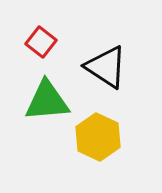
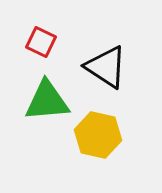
red square: rotated 12 degrees counterclockwise
yellow hexagon: moved 2 px up; rotated 12 degrees counterclockwise
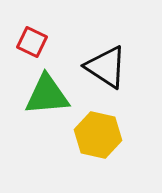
red square: moved 9 px left
green triangle: moved 6 px up
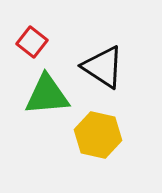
red square: rotated 12 degrees clockwise
black triangle: moved 3 px left
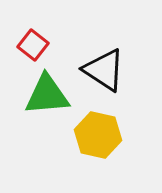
red square: moved 1 px right, 3 px down
black triangle: moved 1 px right, 3 px down
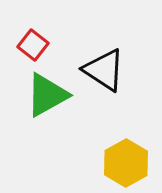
green triangle: rotated 24 degrees counterclockwise
yellow hexagon: moved 28 px right, 28 px down; rotated 18 degrees clockwise
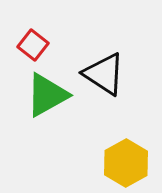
black triangle: moved 4 px down
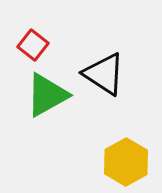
yellow hexagon: moved 1 px up
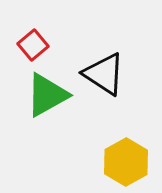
red square: rotated 12 degrees clockwise
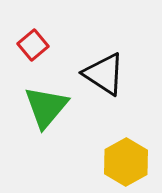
green triangle: moved 1 px left, 12 px down; rotated 21 degrees counterclockwise
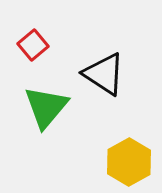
yellow hexagon: moved 3 px right
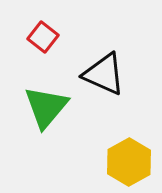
red square: moved 10 px right, 8 px up; rotated 12 degrees counterclockwise
black triangle: rotated 9 degrees counterclockwise
